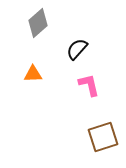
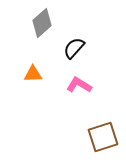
gray diamond: moved 4 px right
black semicircle: moved 3 px left, 1 px up
pink L-shape: moved 10 px left; rotated 45 degrees counterclockwise
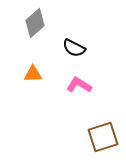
gray diamond: moved 7 px left
black semicircle: rotated 105 degrees counterclockwise
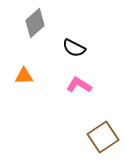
orange triangle: moved 9 px left, 2 px down
brown square: rotated 16 degrees counterclockwise
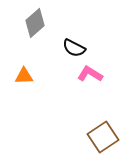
pink L-shape: moved 11 px right, 11 px up
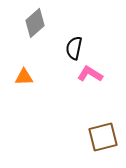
black semicircle: rotated 75 degrees clockwise
orange triangle: moved 1 px down
brown square: rotated 20 degrees clockwise
